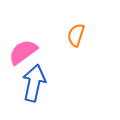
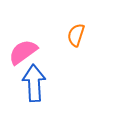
blue arrow: rotated 15 degrees counterclockwise
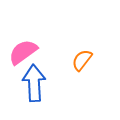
orange semicircle: moved 6 px right, 25 px down; rotated 20 degrees clockwise
